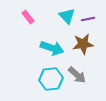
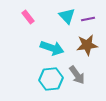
brown star: moved 4 px right, 1 px down
gray arrow: rotated 12 degrees clockwise
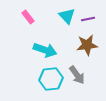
cyan arrow: moved 7 px left, 2 px down
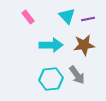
brown star: moved 3 px left
cyan arrow: moved 6 px right, 5 px up; rotated 20 degrees counterclockwise
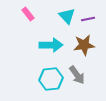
pink rectangle: moved 3 px up
